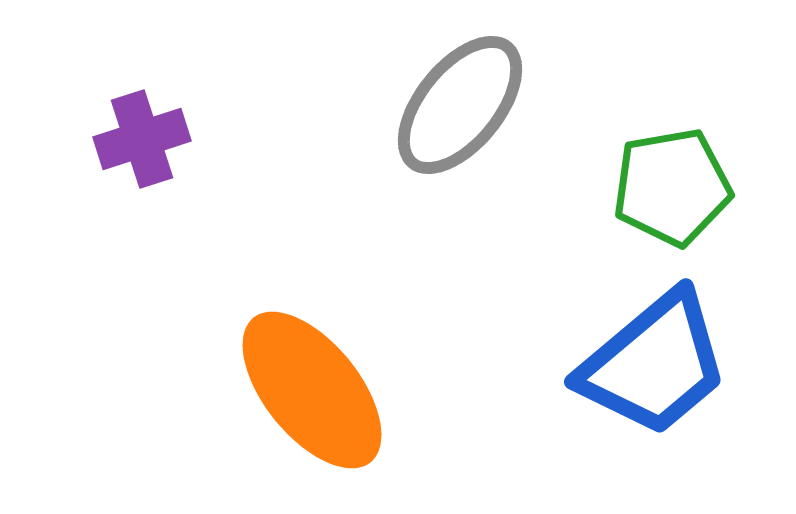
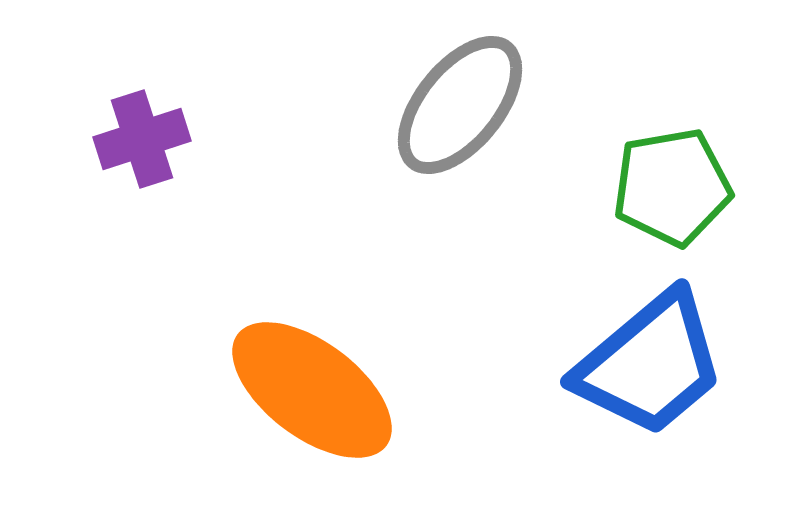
blue trapezoid: moved 4 px left
orange ellipse: rotated 14 degrees counterclockwise
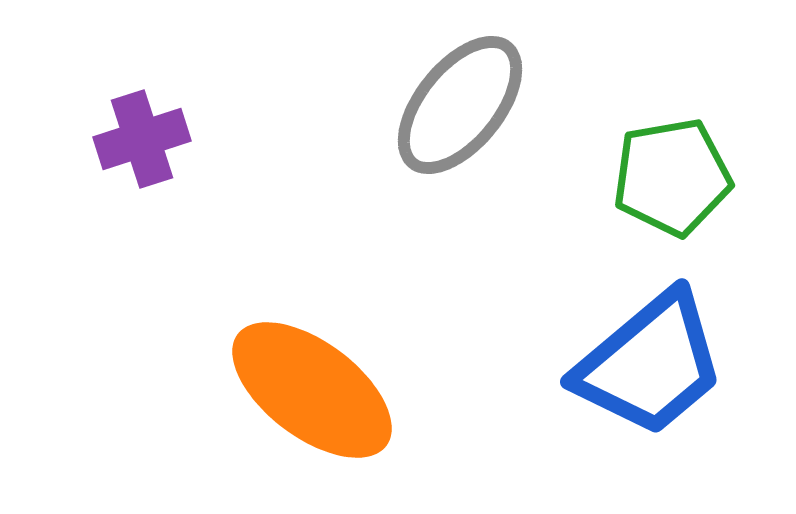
green pentagon: moved 10 px up
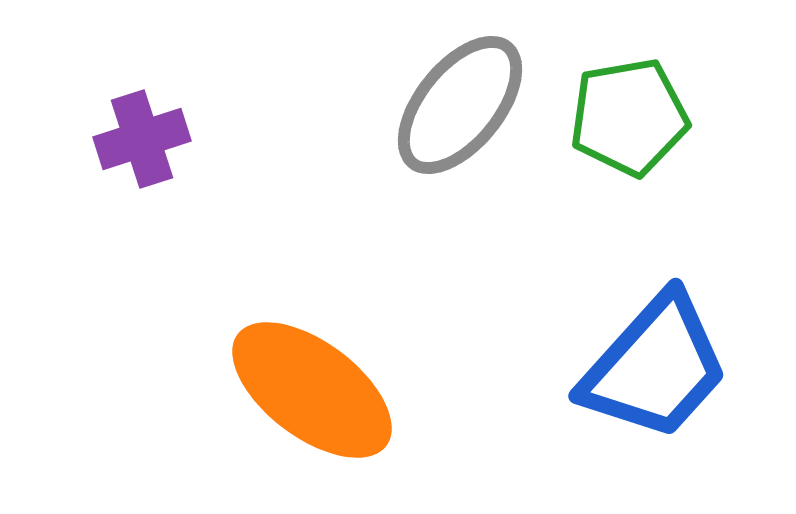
green pentagon: moved 43 px left, 60 px up
blue trapezoid: moved 5 px right, 3 px down; rotated 8 degrees counterclockwise
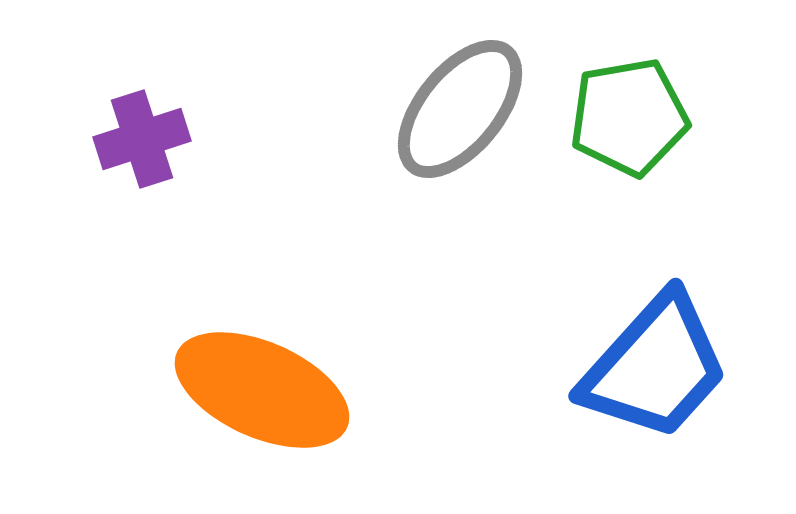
gray ellipse: moved 4 px down
orange ellipse: moved 50 px left; rotated 13 degrees counterclockwise
